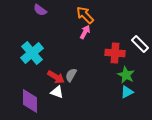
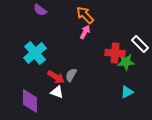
cyan cross: moved 3 px right
green star: moved 13 px up; rotated 30 degrees counterclockwise
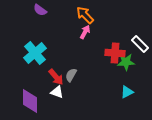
red arrow: rotated 18 degrees clockwise
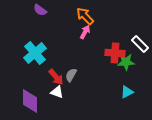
orange arrow: moved 1 px down
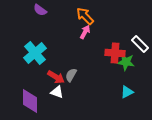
green star: rotated 12 degrees clockwise
red arrow: rotated 18 degrees counterclockwise
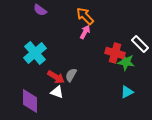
red cross: rotated 12 degrees clockwise
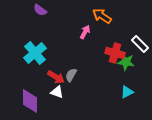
orange arrow: moved 17 px right; rotated 12 degrees counterclockwise
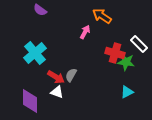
white rectangle: moved 1 px left
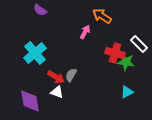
purple diamond: rotated 10 degrees counterclockwise
